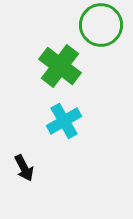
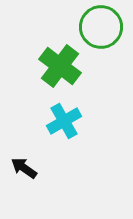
green circle: moved 2 px down
black arrow: rotated 152 degrees clockwise
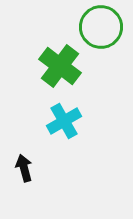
black arrow: rotated 40 degrees clockwise
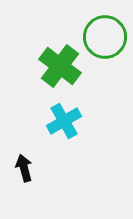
green circle: moved 4 px right, 10 px down
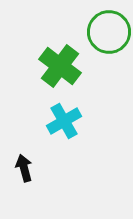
green circle: moved 4 px right, 5 px up
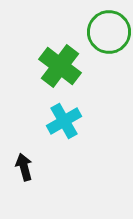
black arrow: moved 1 px up
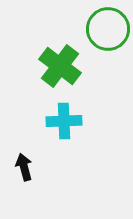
green circle: moved 1 px left, 3 px up
cyan cross: rotated 28 degrees clockwise
